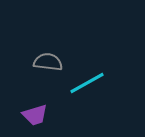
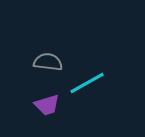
purple trapezoid: moved 12 px right, 10 px up
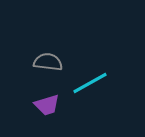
cyan line: moved 3 px right
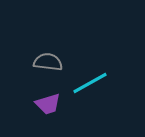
purple trapezoid: moved 1 px right, 1 px up
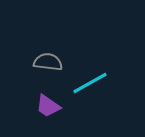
purple trapezoid: moved 2 px down; rotated 52 degrees clockwise
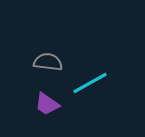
purple trapezoid: moved 1 px left, 2 px up
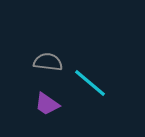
cyan line: rotated 69 degrees clockwise
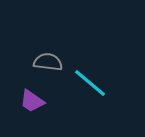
purple trapezoid: moved 15 px left, 3 px up
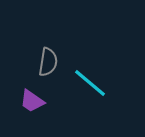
gray semicircle: rotated 92 degrees clockwise
